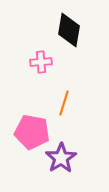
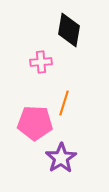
pink pentagon: moved 3 px right, 9 px up; rotated 8 degrees counterclockwise
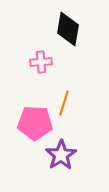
black diamond: moved 1 px left, 1 px up
purple star: moved 3 px up
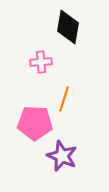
black diamond: moved 2 px up
orange line: moved 4 px up
purple star: moved 1 px right, 1 px down; rotated 16 degrees counterclockwise
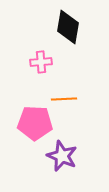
orange line: rotated 70 degrees clockwise
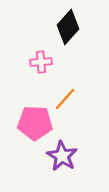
black diamond: rotated 32 degrees clockwise
orange line: moved 1 px right; rotated 45 degrees counterclockwise
purple star: rotated 8 degrees clockwise
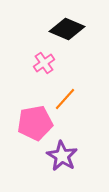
black diamond: moved 1 px left, 2 px down; rotated 72 degrees clockwise
pink cross: moved 3 px right, 1 px down; rotated 30 degrees counterclockwise
pink pentagon: rotated 12 degrees counterclockwise
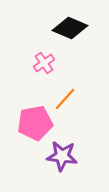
black diamond: moved 3 px right, 1 px up
purple star: rotated 24 degrees counterclockwise
